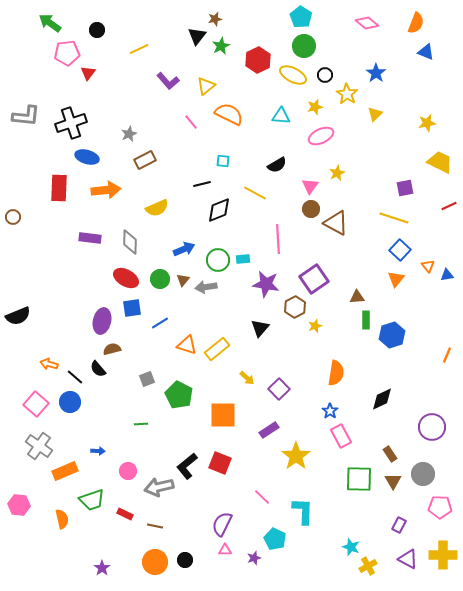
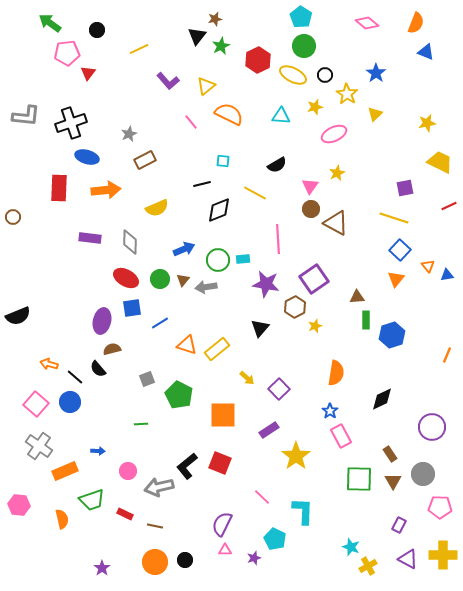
pink ellipse at (321, 136): moved 13 px right, 2 px up
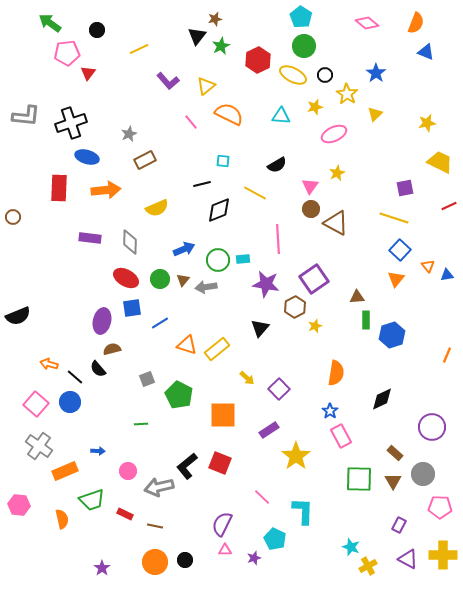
brown rectangle at (390, 454): moved 5 px right, 1 px up; rotated 14 degrees counterclockwise
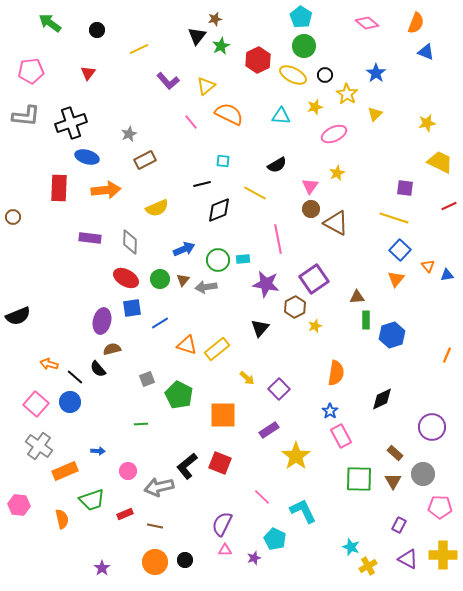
pink pentagon at (67, 53): moved 36 px left, 18 px down
purple square at (405, 188): rotated 18 degrees clockwise
pink line at (278, 239): rotated 8 degrees counterclockwise
cyan L-shape at (303, 511): rotated 28 degrees counterclockwise
red rectangle at (125, 514): rotated 49 degrees counterclockwise
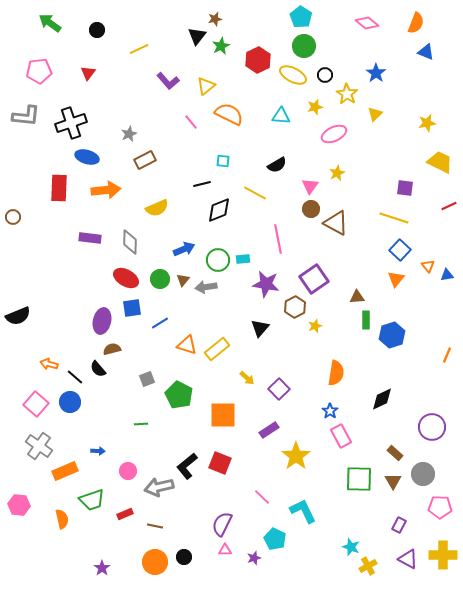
pink pentagon at (31, 71): moved 8 px right
black circle at (185, 560): moved 1 px left, 3 px up
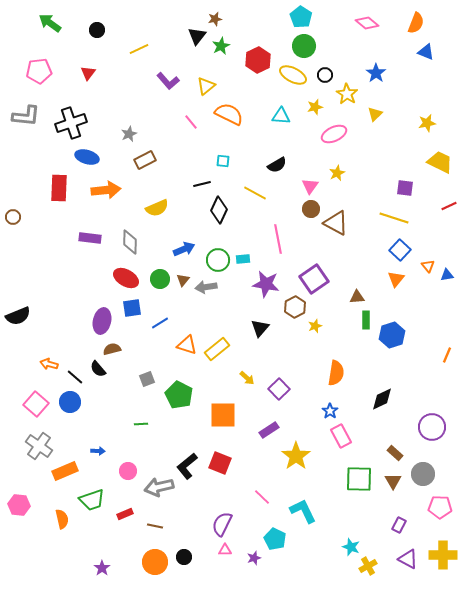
black diamond at (219, 210): rotated 44 degrees counterclockwise
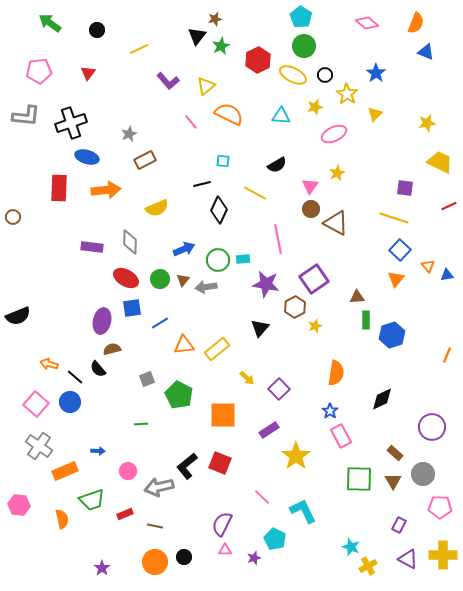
purple rectangle at (90, 238): moved 2 px right, 9 px down
orange triangle at (187, 345): moved 3 px left; rotated 25 degrees counterclockwise
